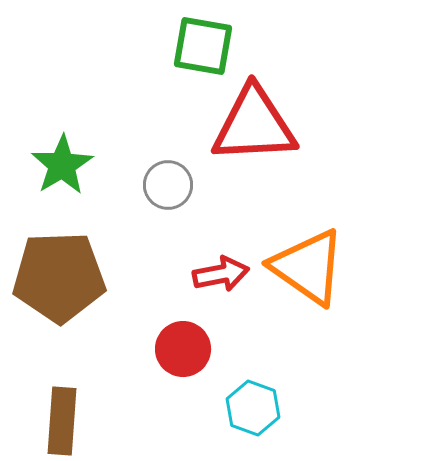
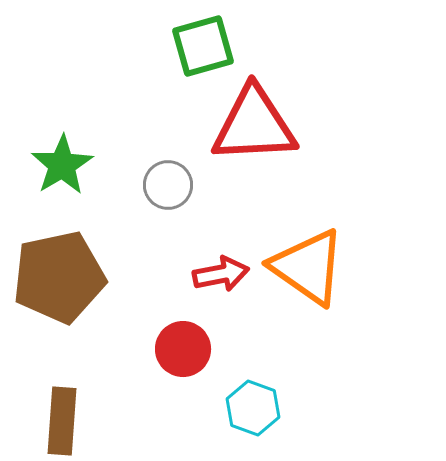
green square: rotated 26 degrees counterclockwise
brown pentagon: rotated 10 degrees counterclockwise
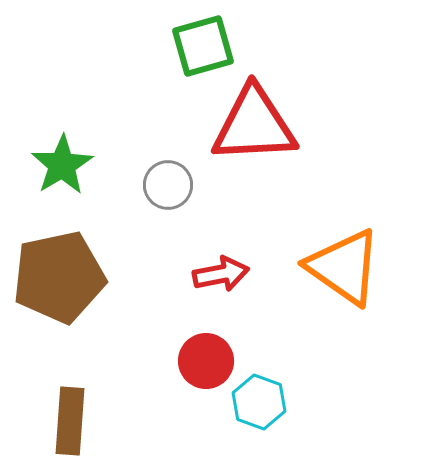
orange triangle: moved 36 px right
red circle: moved 23 px right, 12 px down
cyan hexagon: moved 6 px right, 6 px up
brown rectangle: moved 8 px right
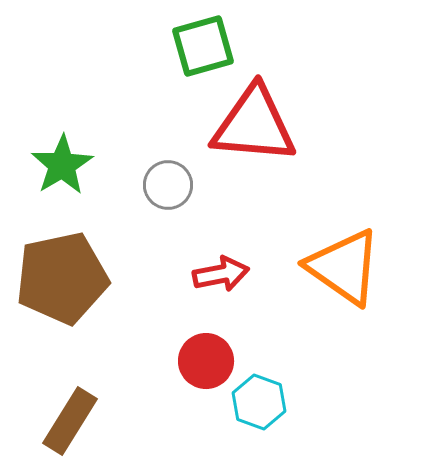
red triangle: rotated 8 degrees clockwise
brown pentagon: moved 3 px right, 1 px down
brown rectangle: rotated 28 degrees clockwise
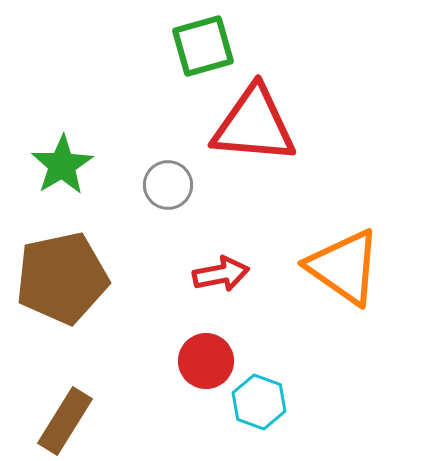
brown rectangle: moved 5 px left
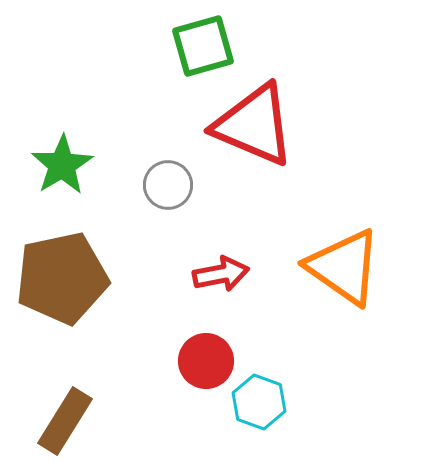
red triangle: rotated 18 degrees clockwise
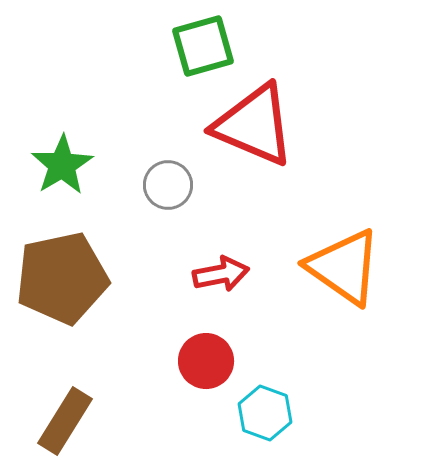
cyan hexagon: moved 6 px right, 11 px down
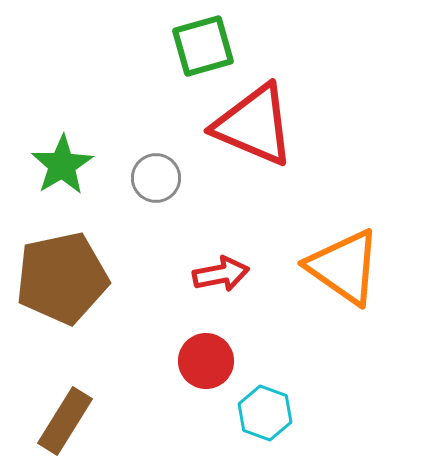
gray circle: moved 12 px left, 7 px up
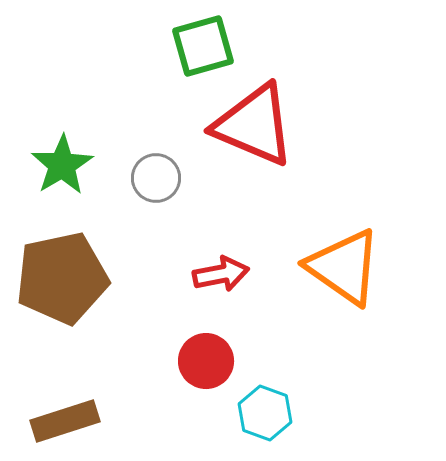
brown rectangle: rotated 40 degrees clockwise
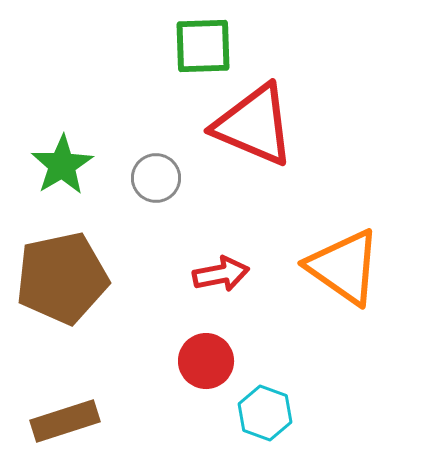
green square: rotated 14 degrees clockwise
